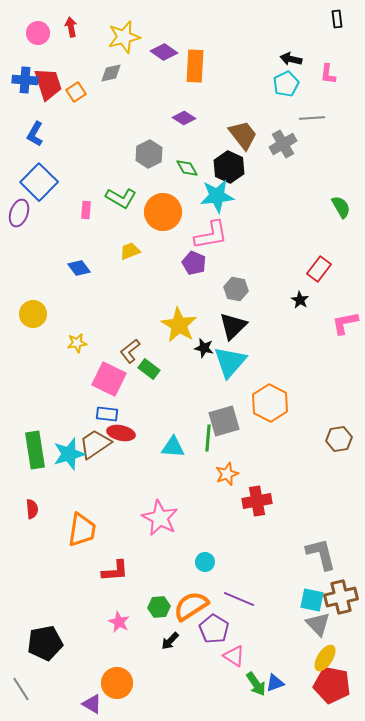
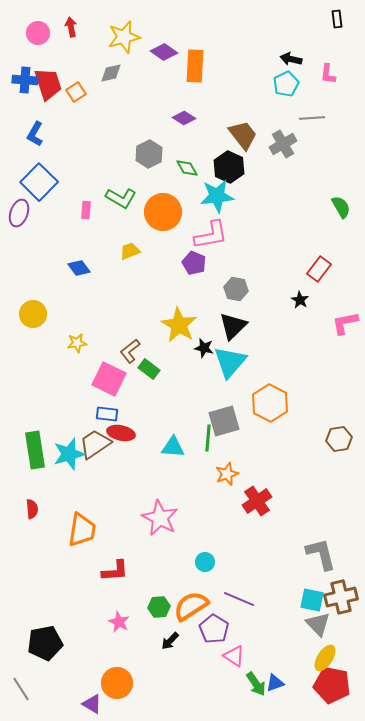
red cross at (257, 501): rotated 24 degrees counterclockwise
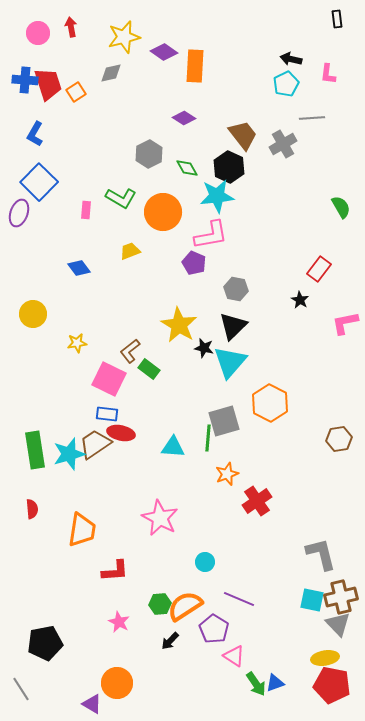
orange semicircle at (191, 606): moved 6 px left
green hexagon at (159, 607): moved 1 px right, 3 px up
gray triangle at (318, 624): moved 20 px right
yellow ellipse at (325, 658): rotated 48 degrees clockwise
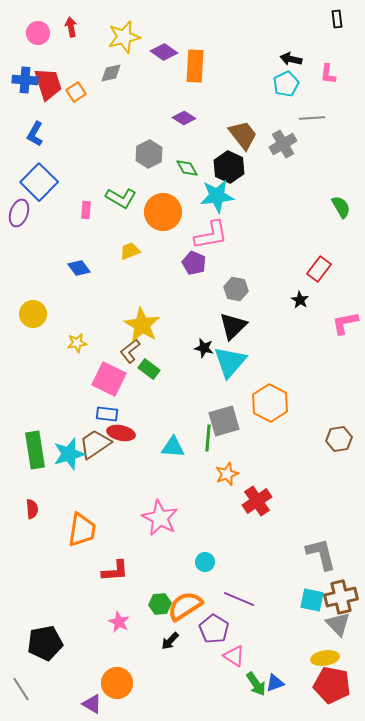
yellow star at (179, 325): moved 37 px left
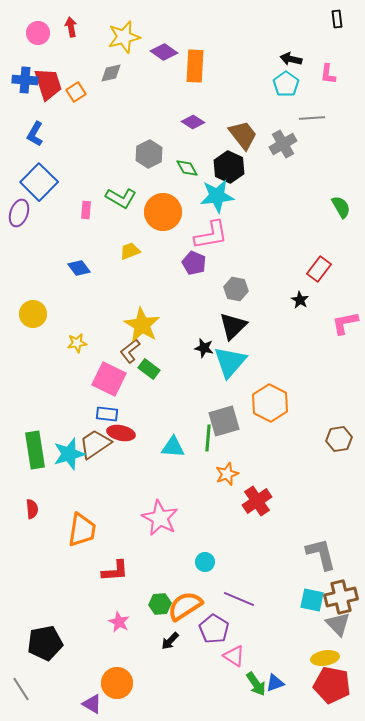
cyan pentagon at (286, 84): rotated 10 degrees counterclockwise
purple diamond at (184, 118): moved 9 px right, 4 px down
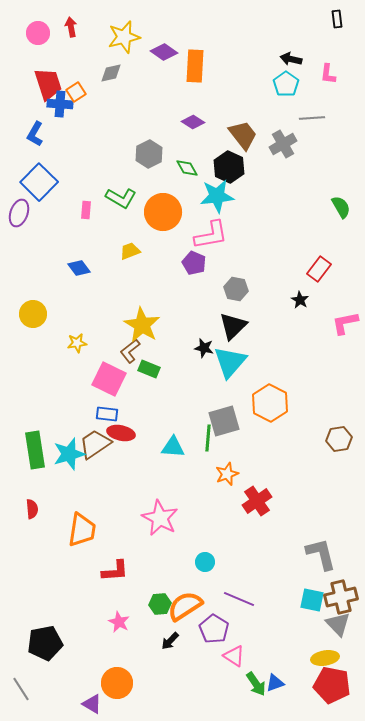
blue cross at (25, 80): moved 35 px right, 24 px down
green rectangle at (149, 369): rotated 15 degrees counterclockwise
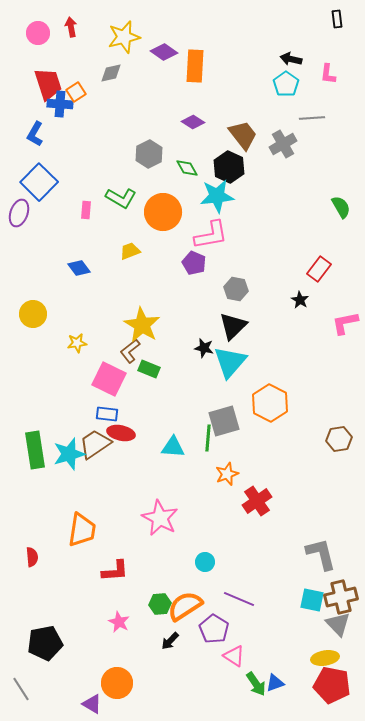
red semicircle at (32, 509): moved 48 px down
